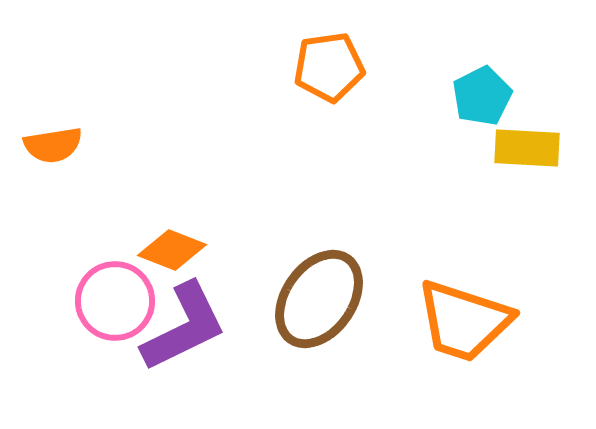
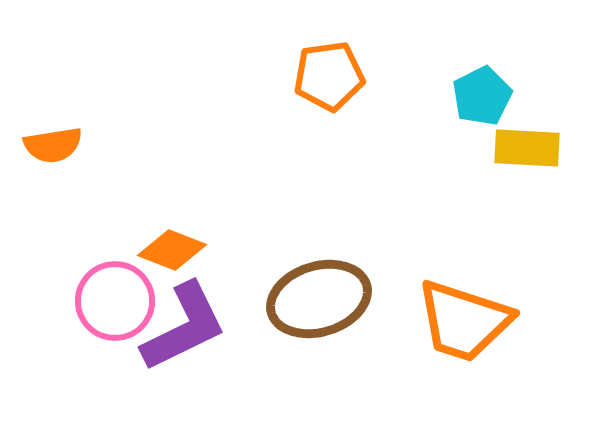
orange pentagon: moved 9 px down
brown ellipse: rotated 38 degrees clockwise
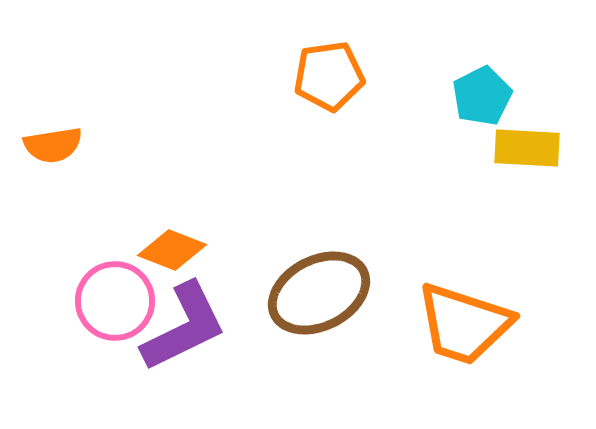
brown ellipse: moved 6 px up; rotated 10 degrees counterclockwise
orange trapezoid: moved 3 px down
